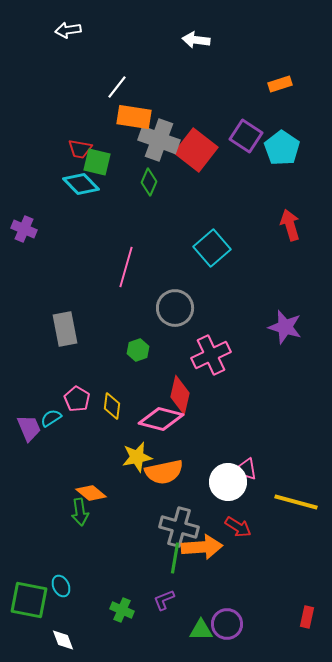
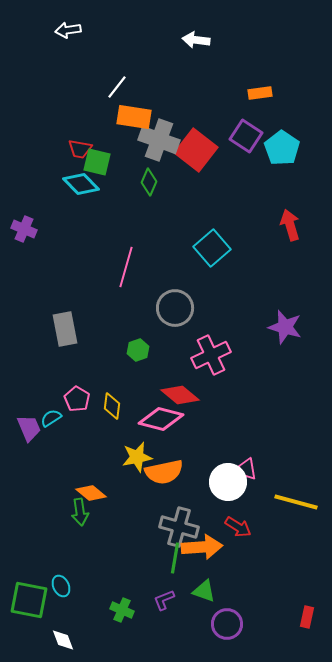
orange rectangle at (280, 84): moved 20 px left, 9 px down; rotated 10 degrees clockwise
red diamond at (180, 395): rotated 63 degrees counterclockwise
green triangle at (201, 630): moved 3 px right, 39 px up; rotated 20 degrees clockwise
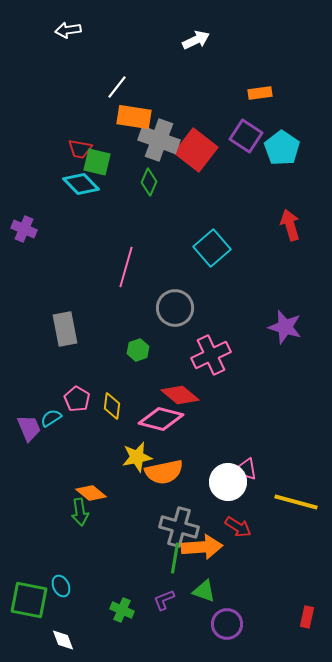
white arrow at (196, 40): rotated 148 degrees clockwise
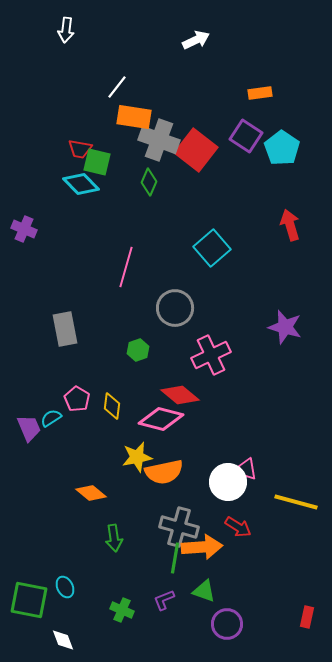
white arrow at (68, 30): moved 2 px left; rotated 75 degrees counterclockwise
green arrow at (80, 512): moved 34 px right, 26 px down
cyan ellipse at (61, 586): moved 4 px right, 1 px down
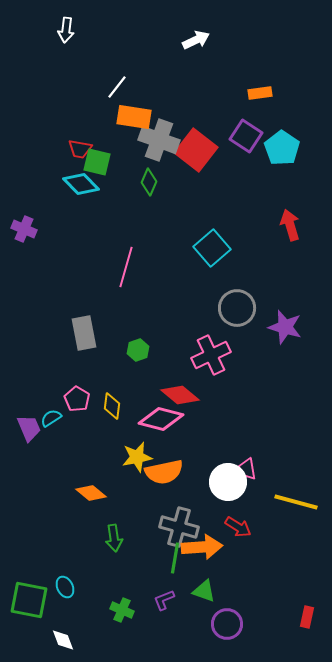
gray circle at (175, 308): moved 62 px right
gray rectangle at (65, 329): moved 19 px right, 4 px down
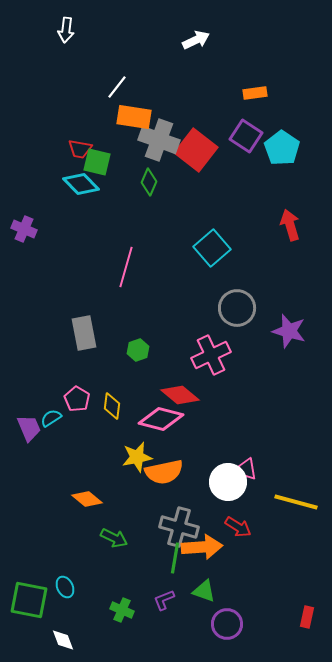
orange rectangle at (260, 93): moved 5 px left
purple star at (285, 327): moved 4 px right, 4 px down
orange diamond at (91, 493): moved 4 px left, 6 px down
green arrow at (114, 538): rotated 56 degrees counterclockwise
